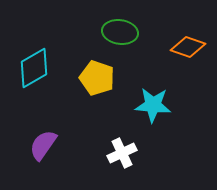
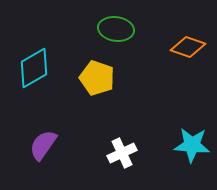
green ellipse: moved 4 px left, 3 px up
cyan star: moved 39 px right, 40 px down
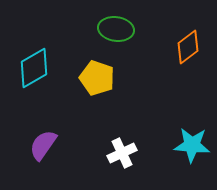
orange diamond: rotated 56 degrees counterclockwise
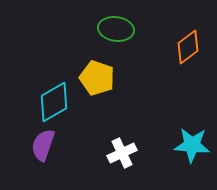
cyan diamond: moved 20 px right, 34 px down
purple semicircle: rotated 16 degrees counterclockwise
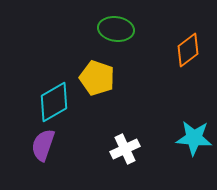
orange diamond: moved 3 px down
cyan star: moved 2 px right, 7 px up
white cross: moved 3 px right, 4 px up
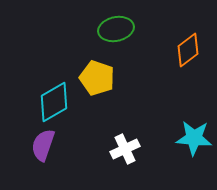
green ellipse: rotated 20 degrees counterclockwise
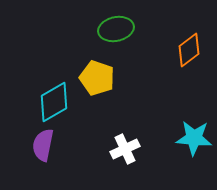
orange diamond: moved 1 px right
purple semicircle: rotated 8 degrees counterclockwise
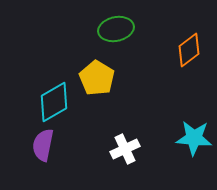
yellow pentagon: rotated 12 degrees clockwise
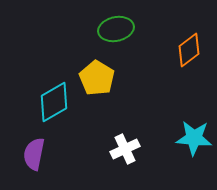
purple semicircle: moved 9 px left, 9 px down
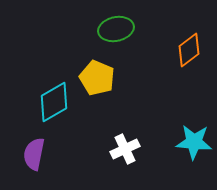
yellow pentagon: rotated 8 degrees counterclockwise
cyan star: moved 4 px down
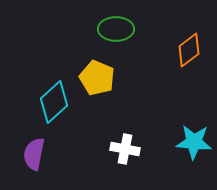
green ellipse: rotated 12 degrees clockwise
cyan diamond: rotated 12 degrees counterclockwise
white cross: rotated 36 degrees clockwise
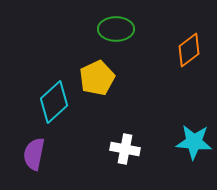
yellow pentagon: rotated 24 degrees clockwise
